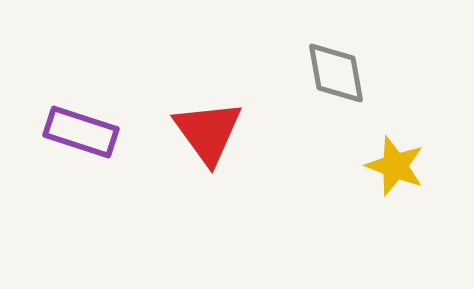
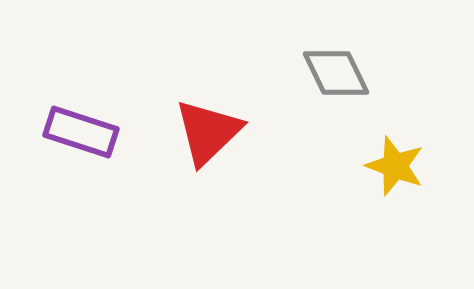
gray diamond: rotated 16 degrees counterclockwise
red triangle: rotated 22 degrees clockwise
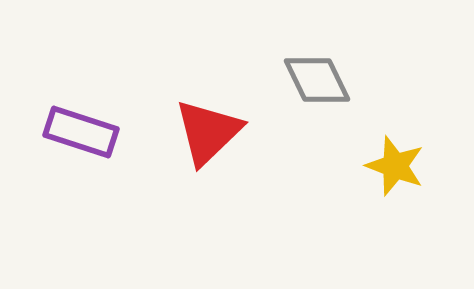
gray diamond: moved 19 px left, 7 px down
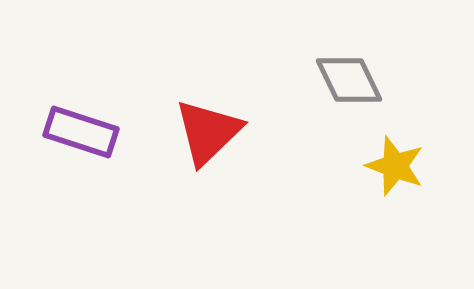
gray diamond: moved 32 px right
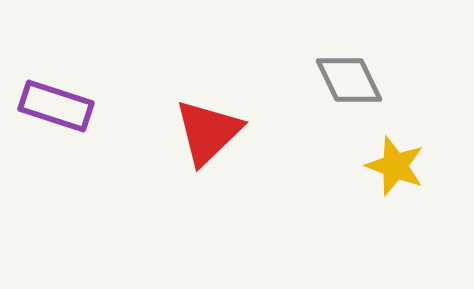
purple rectangle: moved 25 px left, 26 px up
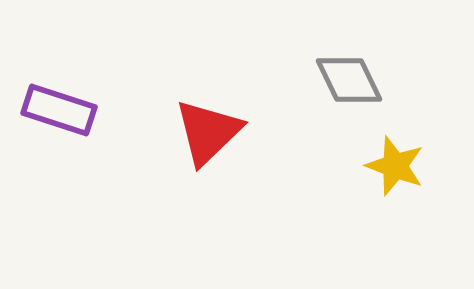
purple rectangle: moved 3 px right, 4 px down
